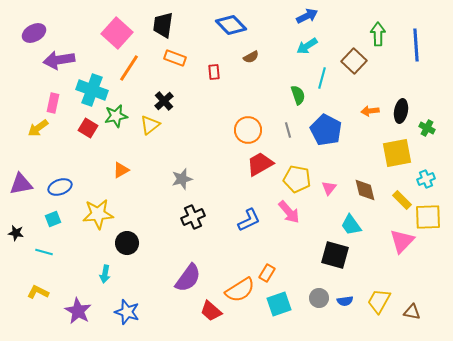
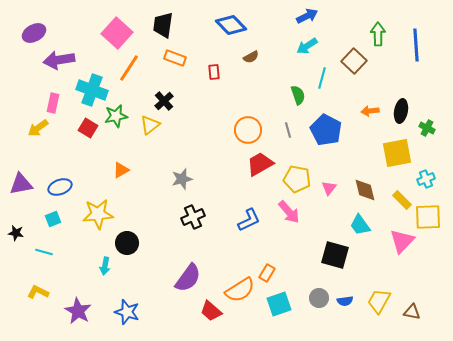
cyan trapezoid at (351, 225): moved 9 px right
cyan arrow at (105, 274): moved 8 px up
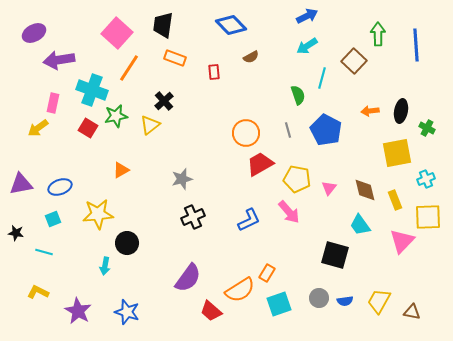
orange circle at (248, 130): moved 2 px left, 3 px down
yellow rectangle at (402, 200): moved 7 px left; rotated 24 degrees clockwise
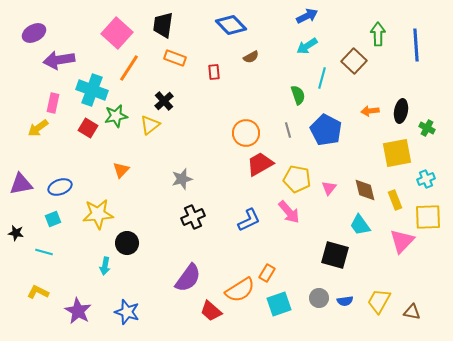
orange triangle at (121, 170): rotated 18 degrees counterclockwise
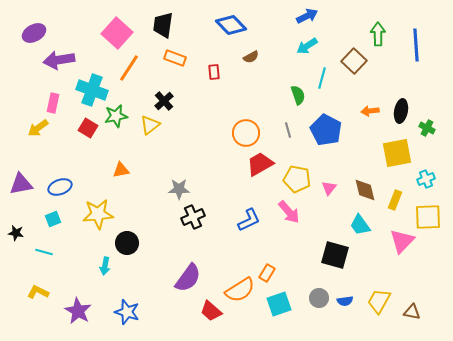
orange triangle at (121, 170): rotated 36 degrees clockwise
gray star at (182, 179): moved 3 px left, 10 px down; rotated 15 degrees clockwise
yellow rectangle at (395, 200): rotated 42 degrees clockwise
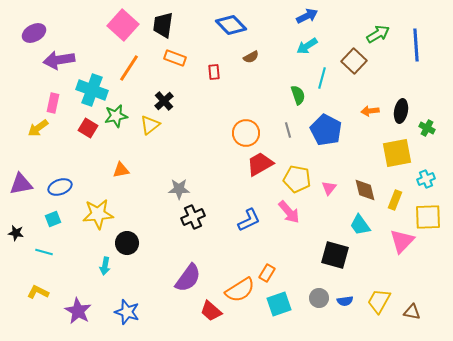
pink square at (117, 33): moved 6 px right, 8 px up
green arrow at (378, 34): rotated 60 degrees clockwise
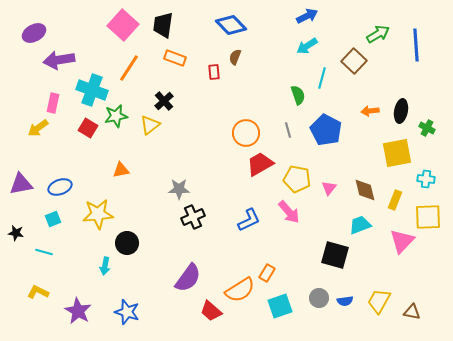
brown semicircle at (251, 57): moved 16 px left; rotated 140 degrees clockwise
cyan cross at (426, 179): rotated 30 degrees clockwise
cyan trapezoid at (360, 225): rotated 105 degrees clockwise
cyan square at (279, 304): moved 1 px right, 2 px down
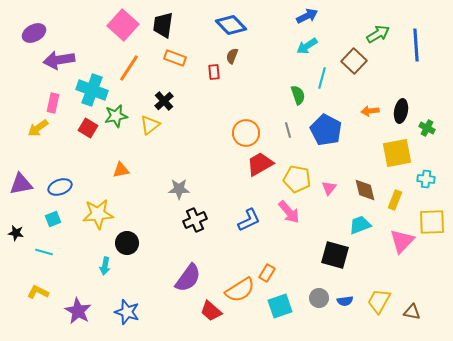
brown semicircle at (235, 57): moved 3 px left, 1 px up
black cross at (193, 217): moved 2 px right, 3 px down
yellow square at (428, 217): moved 4 px right, 5 px down
